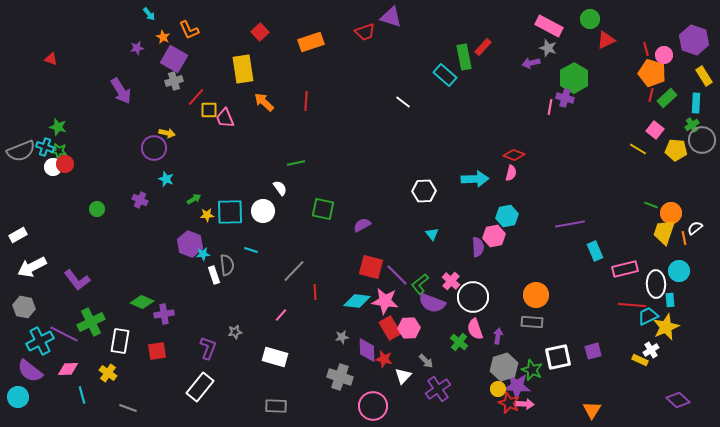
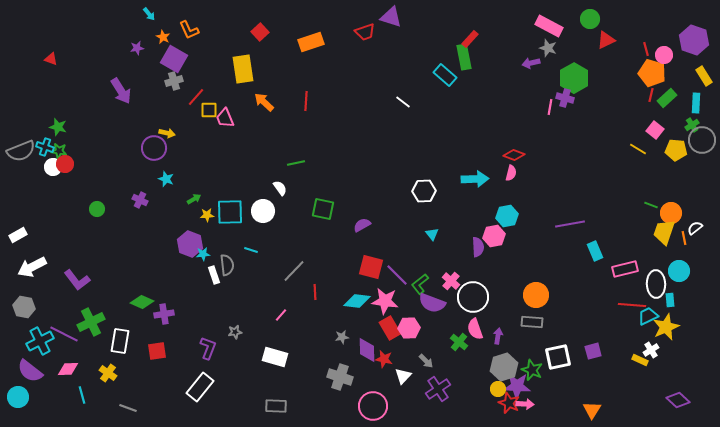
red rectangle at (483, 47): moved 13 px left, 8 px up
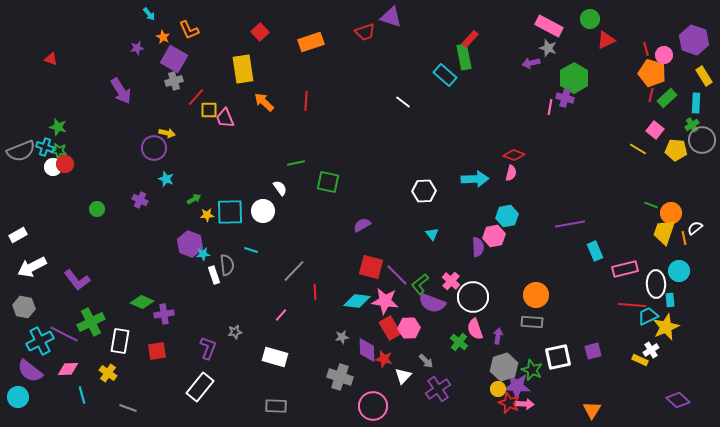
green square at (323, 209): moved 5 px right, 27 px up
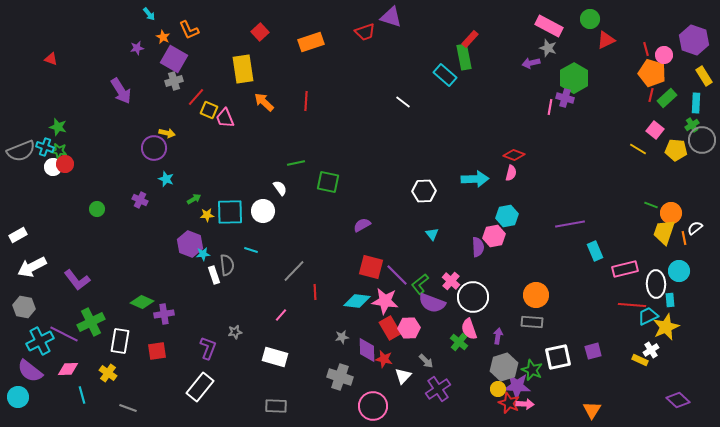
yellow square at (209, 110): rotated 24 degrees clockwise
pink semicircle at (475, 329): moved 6 px left
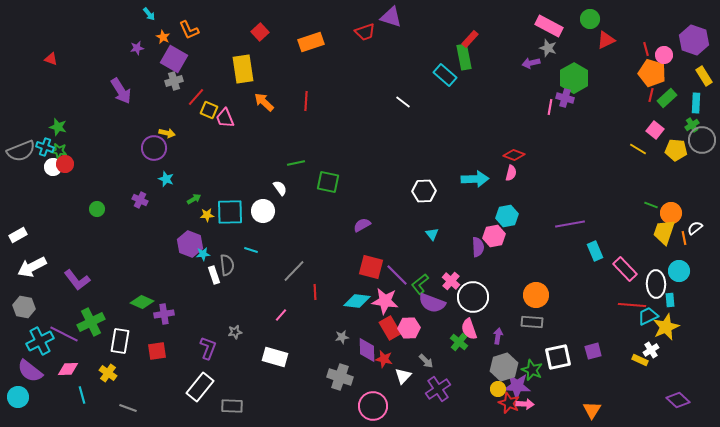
pink rectangle at (625, 269): rotated 60 degrees clockwise
gray rectangle at (276, 406): moved 44 px left
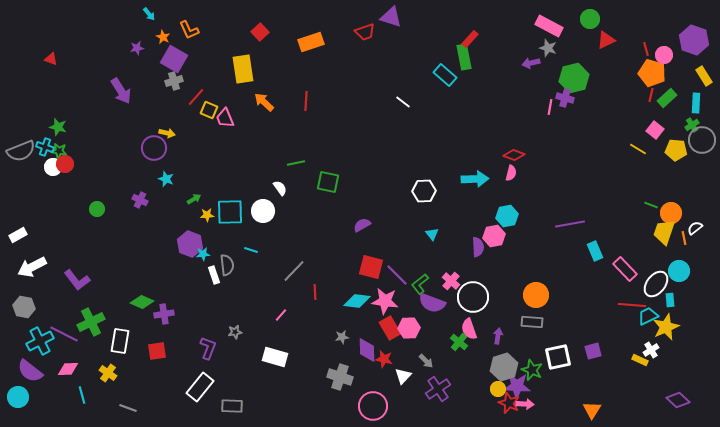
green hexagon at (574, 78): rotated 16 degrees clockwise
white ellipse at (656, 284): rotated 40 degrees clockwise
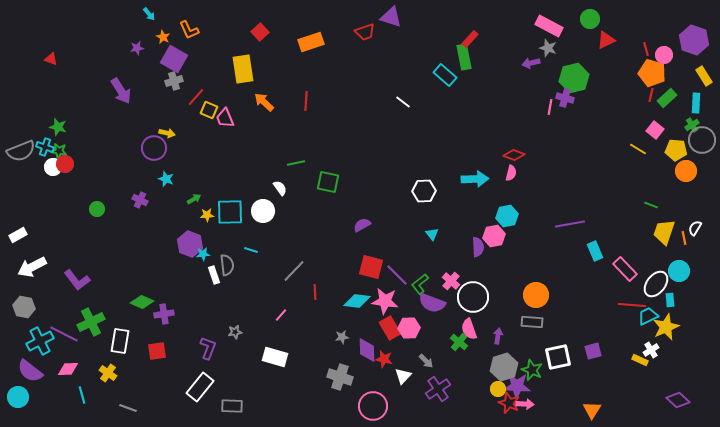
orange circle at (671, 213): moved 15 px right, 42 px up
white semicircle at (695, 228): rotated 21 degrees counterclockwise
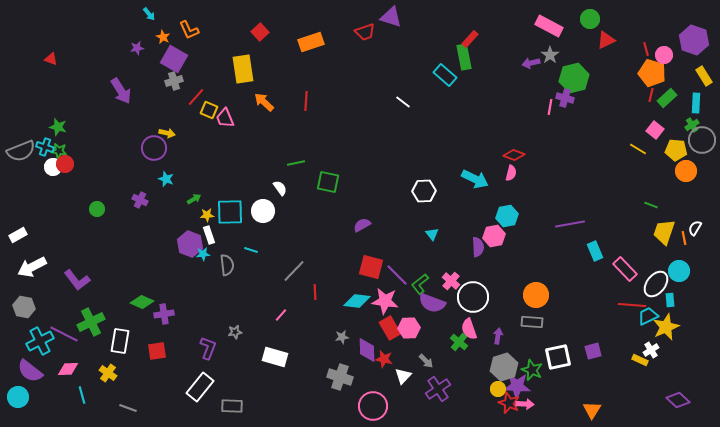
gray star at (548, 48): moved 2 px right, 7 px down; rotated 18 degrees clockwise
cyan arrow at (475, 179): rotated 28 degrees clockwise
white rectangle at (214, 275): moved 5 px left, 40 px up
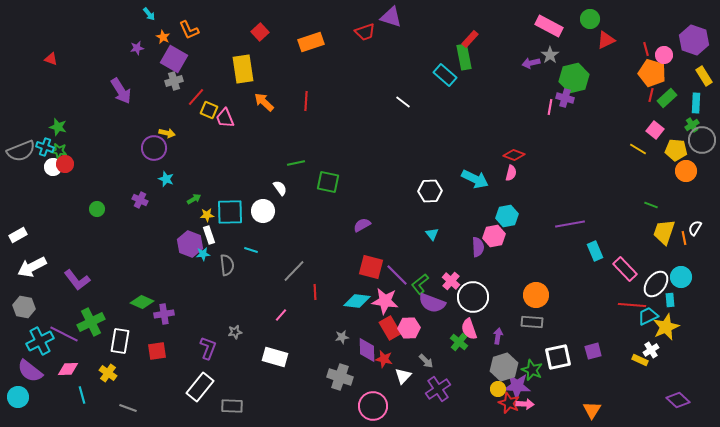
white hexagon at (424, 191): moved 6 px right
cyan circle at (679, 271): moved 2 px right, 6 px down
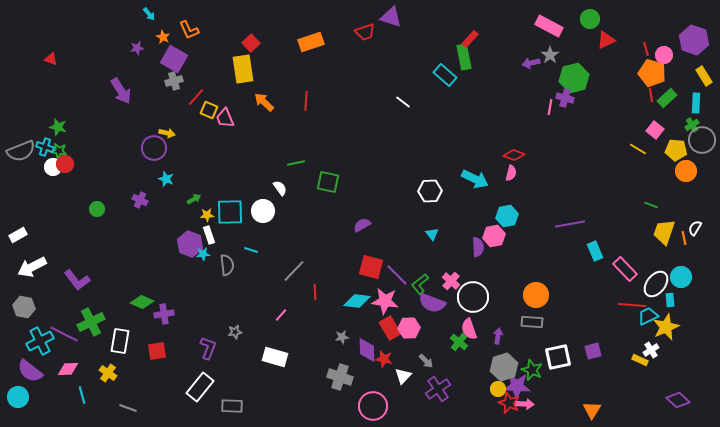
red square at (260, 32): moved 9 px left, 11 px down
red line at (651, 95): rotated 24 degrees counterclockwise
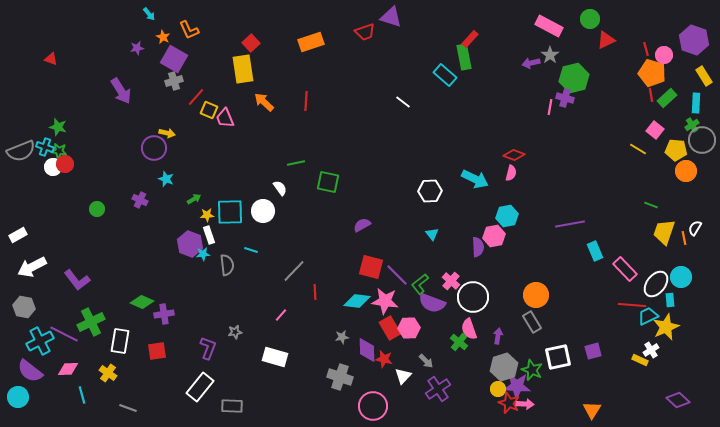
gray rectangle at (532, 322): rotated 55 degrees clockwise
